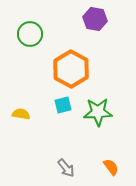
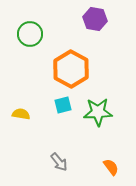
gray arrow: moved 7 px left, 6 px up
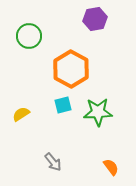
purple hexagon: rotated 20 degrees counterclockwise
green circle: moved 1 px left, 2 px down
yellow semicircle: rotated 42 degrees counterclockwise
gray arrow: moved 6 px left
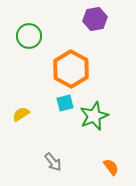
cyan square: moved 2 px right, 2 px up
green star: moved 4 px left, 4 px down; rotated 20 degrees counterclockwise
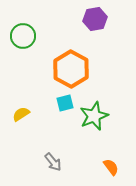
green circle: moved 6 px left
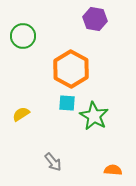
purple hexagon: rotated 20 degrees clockwise
cyan square: moved 2 px right; rotated 18 degrees clockwise
green star: rotated 20 degrees counterclockwise
orange semicircle: moved 2 px right, 3 px down; rotated 48 degrees counterclockwise
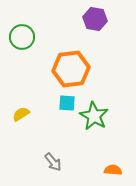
green circle: moved 1 px left, 1 px down
orange hexagon: rotated 24 degrees clockwise
